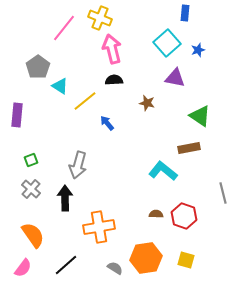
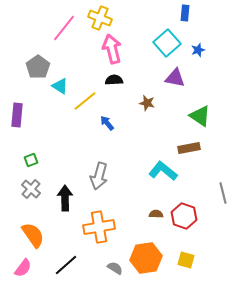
gray arrow: moved 21 px right, 11 px down
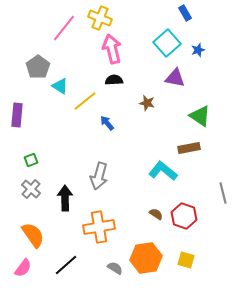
blue rectangle: rotated 35 degrees counterclockwise
brown semicircle: rotated 32 degrees clockwise
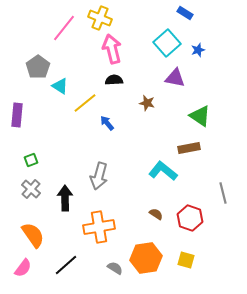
blue rectangle: rotated 28 degrees counterclockwise
yellow line: moved 2 px down
red hexagon: moved 6 px right, 2 px down
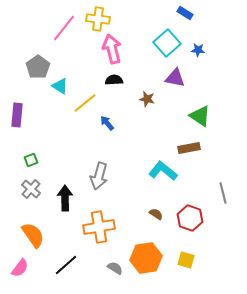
yellow cross: moved 2 px left, 1 px down; rotated 15 degrees counterclockwise
blue star: rotated 24 degrees clockwise
brown star: moved 4 px up
pink semicircle: moved 3 px left
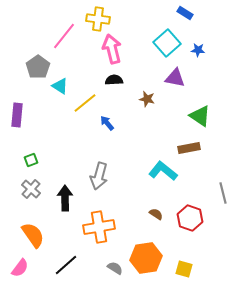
pink line: moved 8 px down
yellow square: moved 2 px left, 9 px down
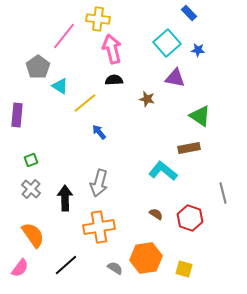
blue rectangle: moved 4 px right; rotated 14 degrees clockwise
blue arrow: moved 8 px left, 9 px down
gray arrow: moved 7 px down
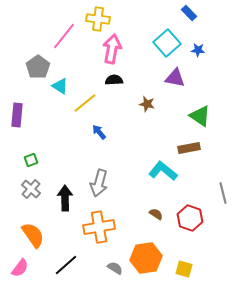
pink arrow: rotated 24 degrees clockwise
brown star: moved 5 px down
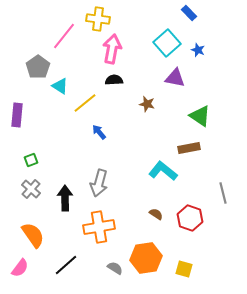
blue star: rotated 16 degrees clockwise
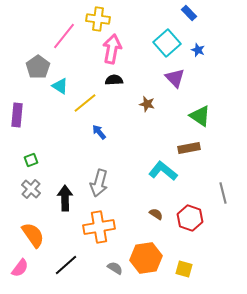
purple triangle: rotated 35 degrees clockwise
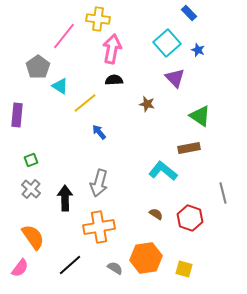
orange semicircle: moved 2 px down
black line: moved 4 px right
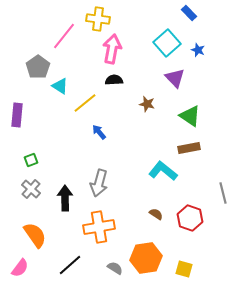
green triangle: moved 10 px left
orange semicircle: moved 2 px right, 2 px up
